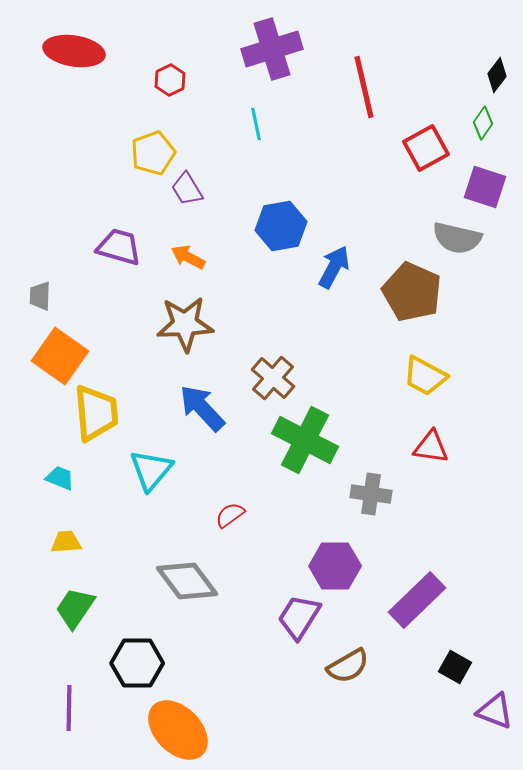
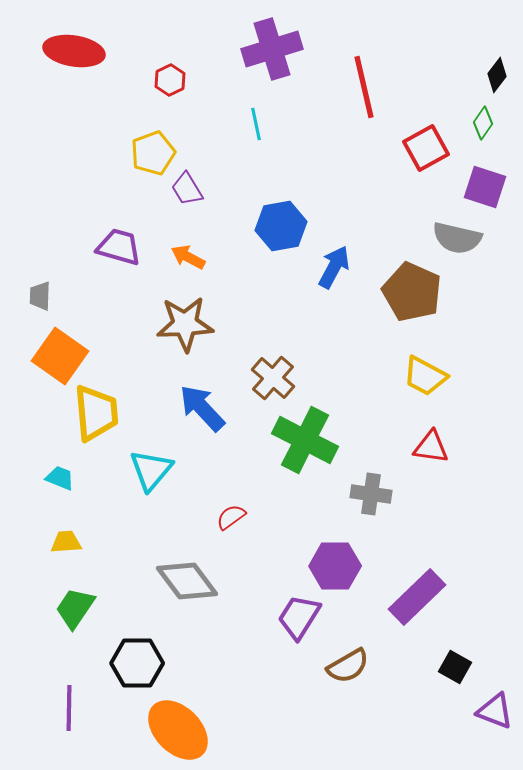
red semicircle at (230, 515): moved 1 px right, 2 px down
purple rectangle at (417, 600): moved 3 px up
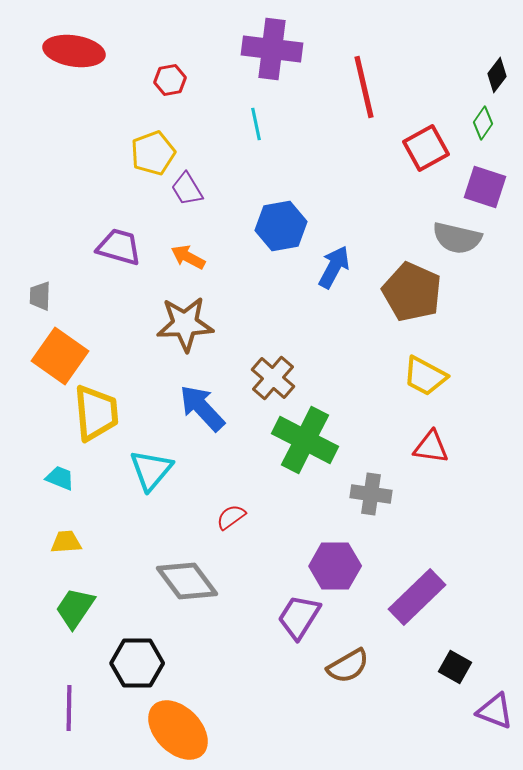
purple cross at (272, 49): rotated 24 degrees clockwise
red hexagon at (170, 80): rotated 16 degrees clockwise
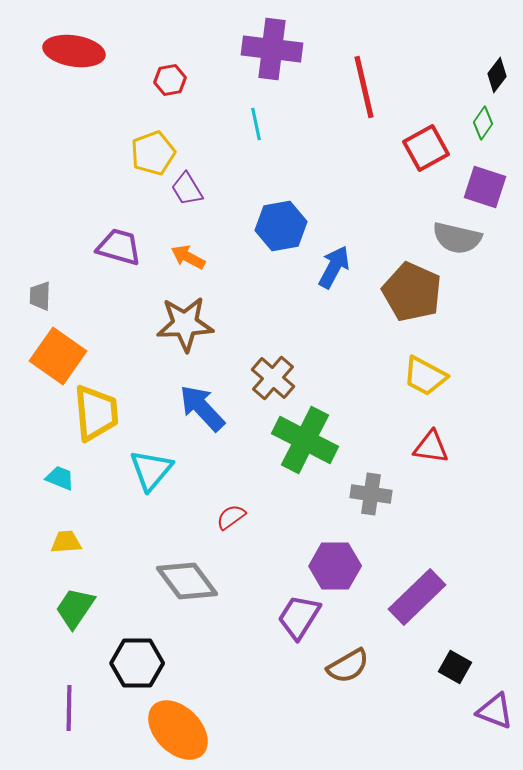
orange square at (60, 356): moved 2 px left
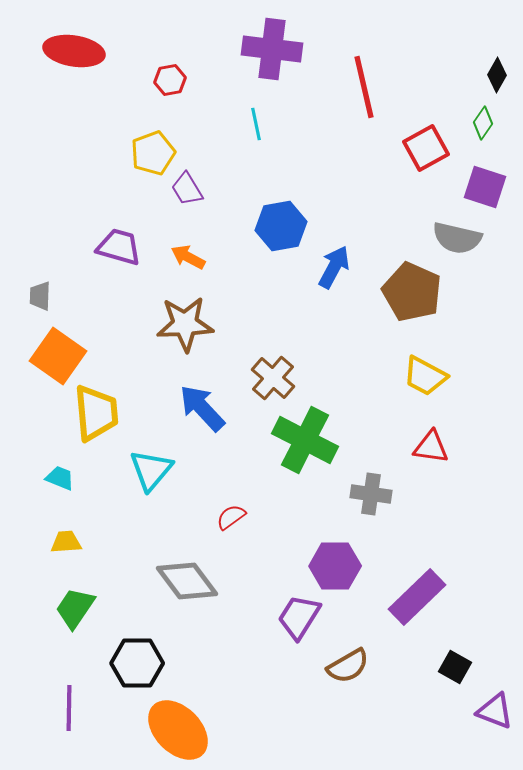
black diamond at (497, 75): rotated 8 degrees counterclockwise
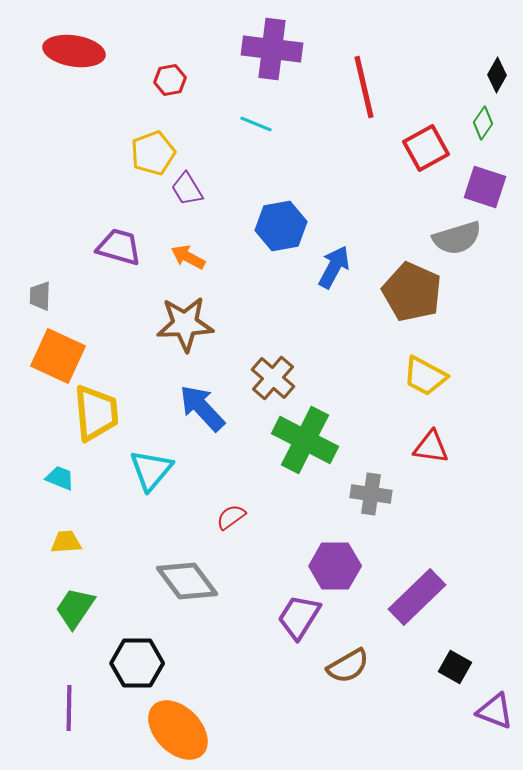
cyan line at (256, 124): rotated 56 degrees counterclockwise
gray semicircle at (457, 238): rotated 30 degrees counterclockwise
orange square at (58, 356): rotated 10 degrees counterclockwise
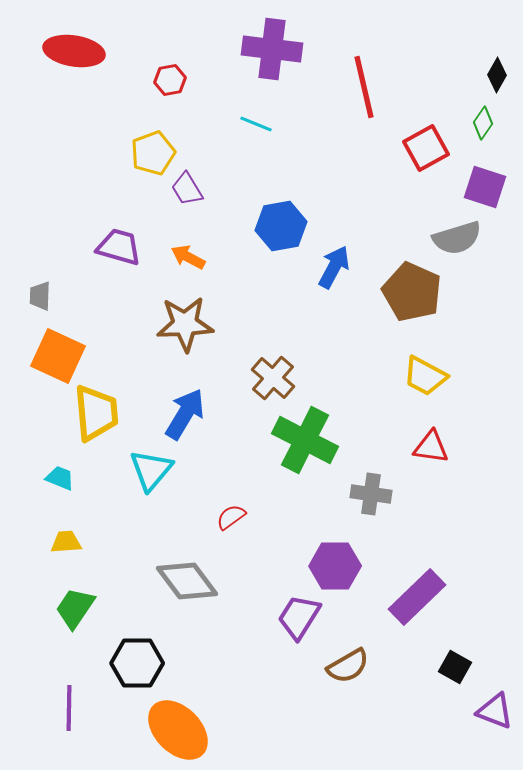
blue arrow at (202, 408): moved 17 px left, 6 px down; rotated 74 degrees clockwise
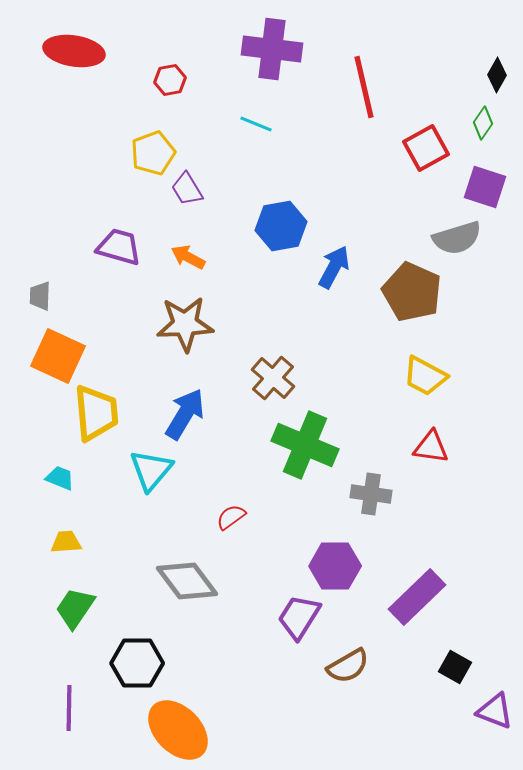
green cross at (305, 440): moved 5 px down; rotated 4 degrees counterclockwise
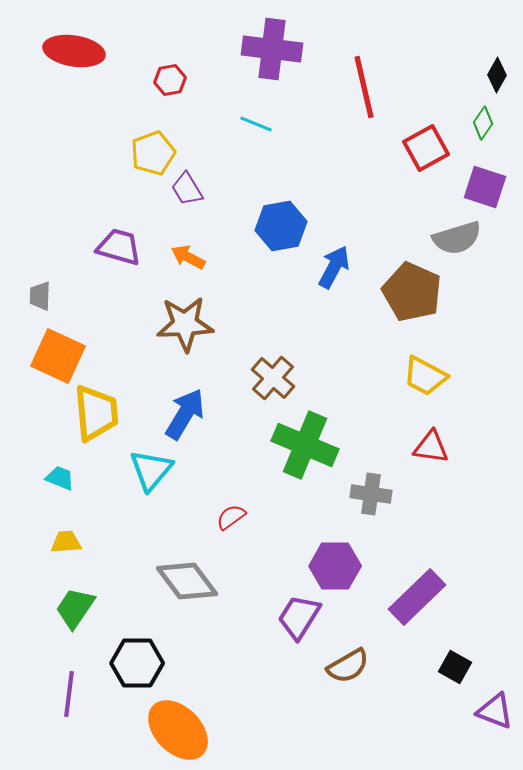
purple line at (69, 708): moved 14 px up; rotated 6 degrees clockwise
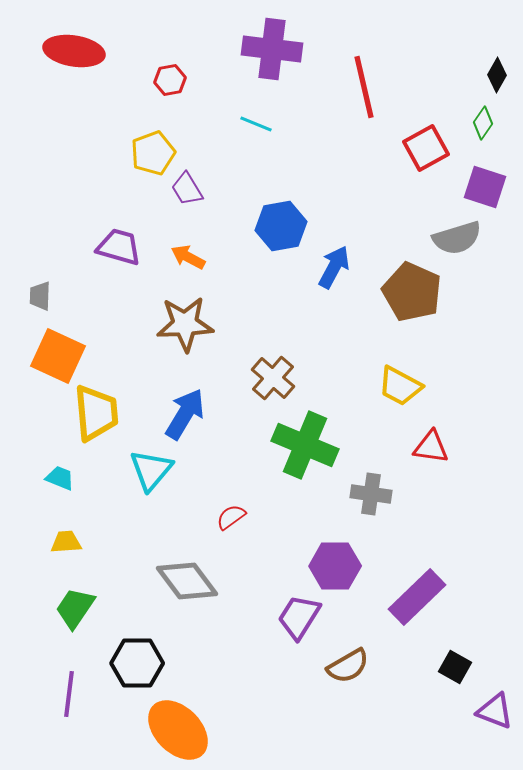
yellow trapezoid at (425, 376): moved 25 px left, 10 px down
